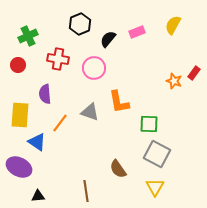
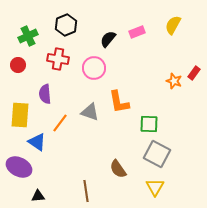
black hexagon: moved 14 px left, 1 px down
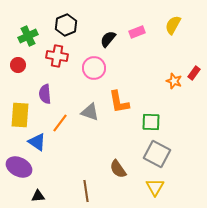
red cross: moved 1 px left, 3 px up
green square: moved 2 px right, 2 px up
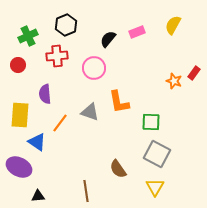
red cross: rotated 15 degrees counterclockwise
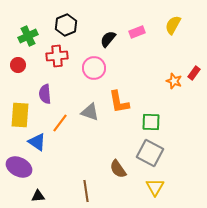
gray square: moved 7 px left, 1 px up
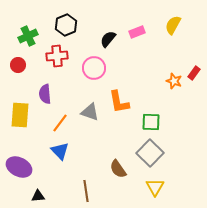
blue triangle: moved 23 px right, 9 px down; rotated 12 degrees clockwise
gray square: rotated 16 degrees clockwise
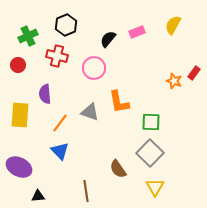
red cross: rotated 20 degrees clockwise
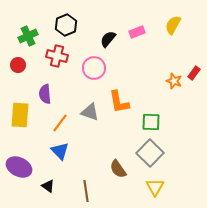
black triangle: moved 10 px right, 10 px up; rotated 40 degrees clockwise
